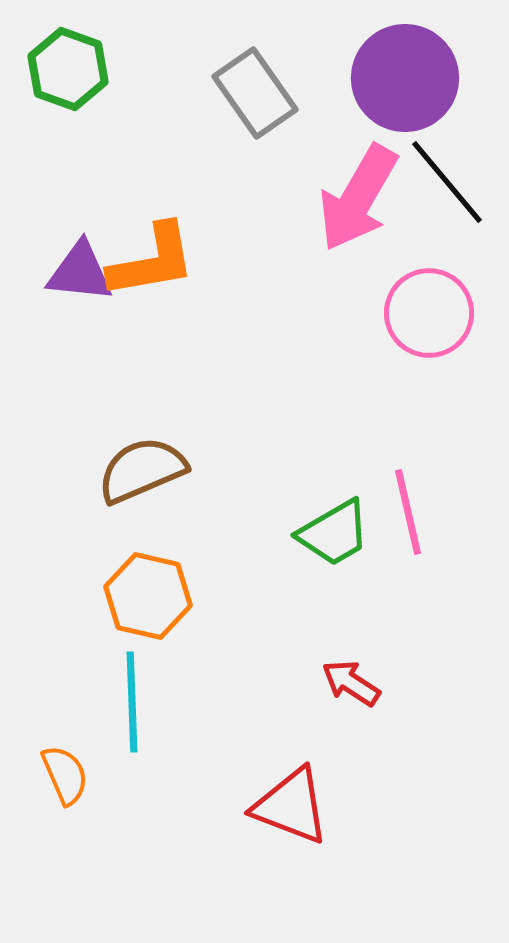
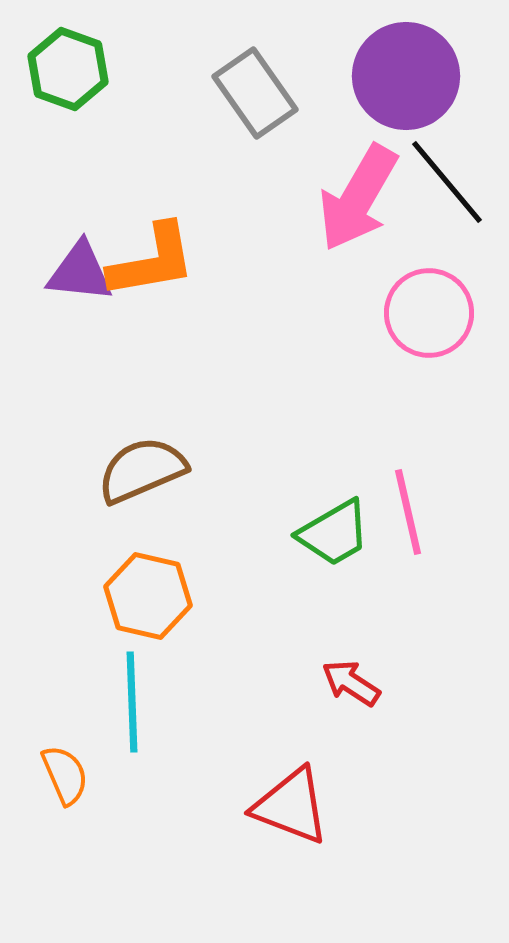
purple circle: moved 1 px right, 2 px up
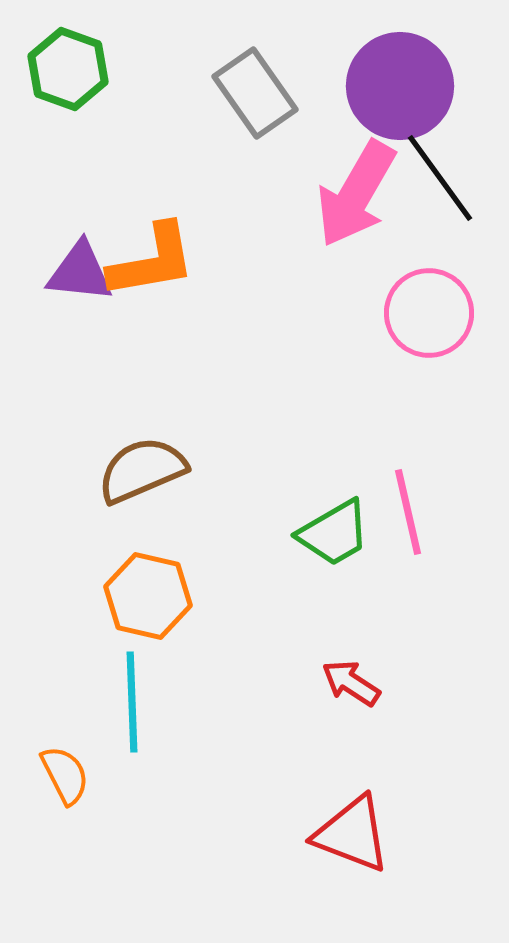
purple circle: moved 6 px left, 10 px down
black line: moved 7 px left, 4 px up; rotated 4 degrees clockwise
pink arrow: moved 2 px left, 4 px up
orange semicircle: rotated 4 degrees counterclockwise
red triangle: moved 61 px right, 28 px down
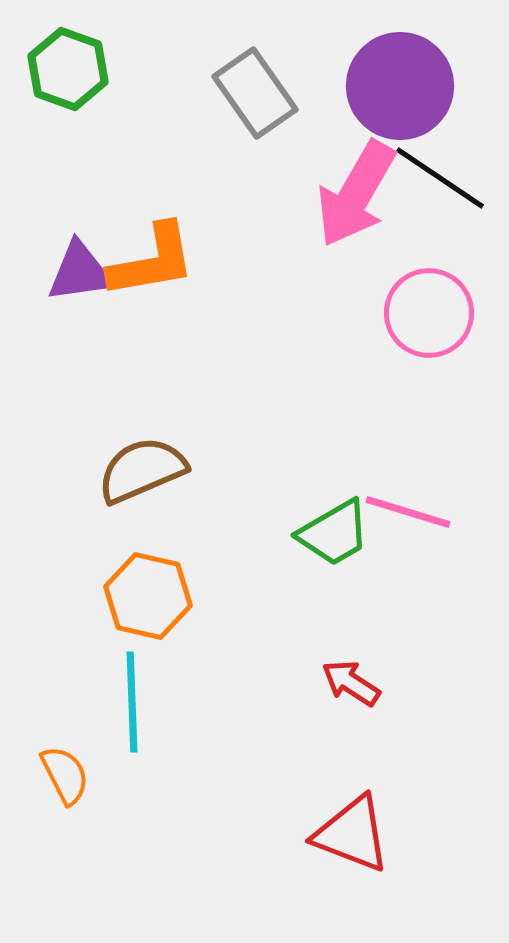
black line: rotated 20 degrees counterclockwise
purple triangle: rotated 14 degrees counterclockwise
pink line: rotated 60 degrees counterclockwise
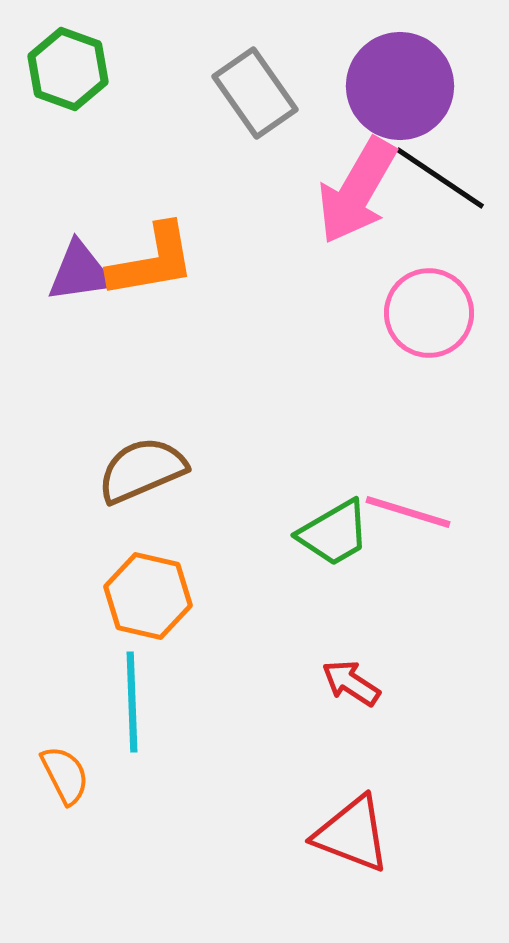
pink arrow: moved 1 px right, 3 px up
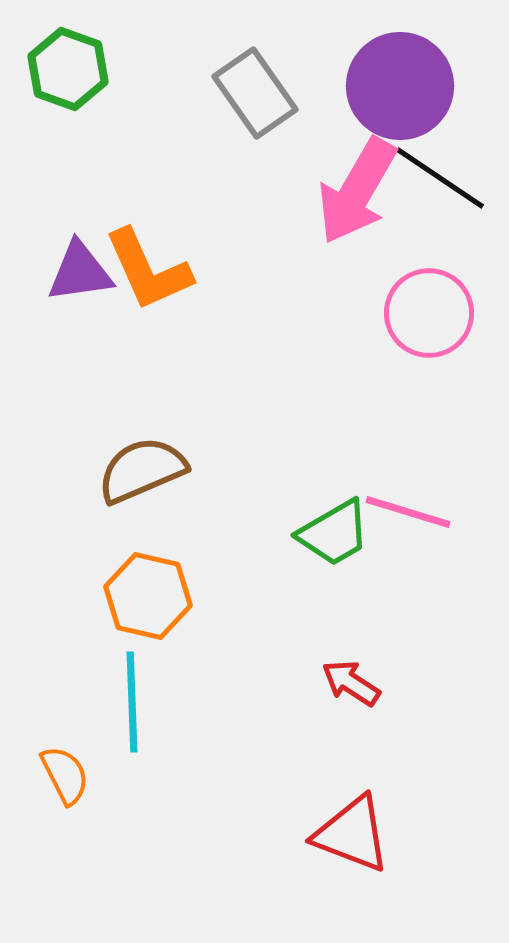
orange L-shape: moved 4 px left, 9 px down; rotated 76 degrees clockwise
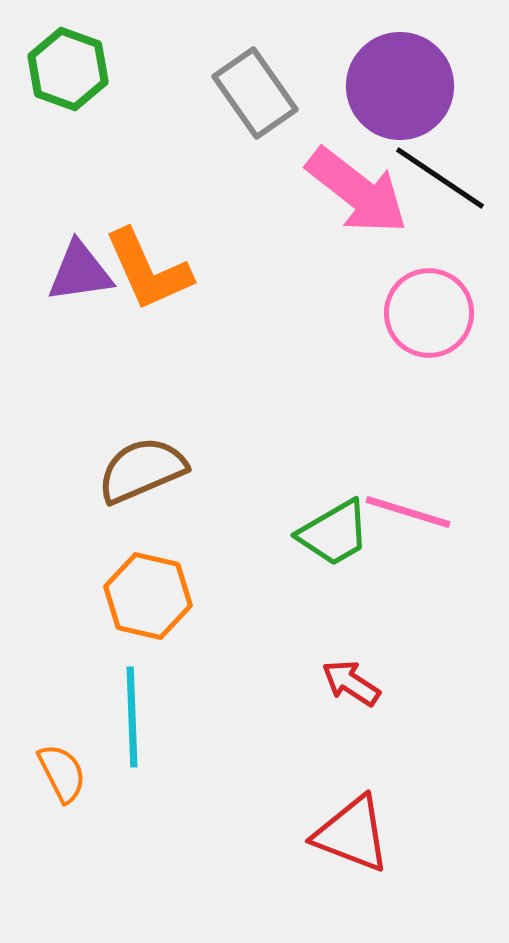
pink arrow: rotated 82 degrees counterclockwise
cyan line: moved 15 px down
orange semicircle: moved 3 px left, 2 px up
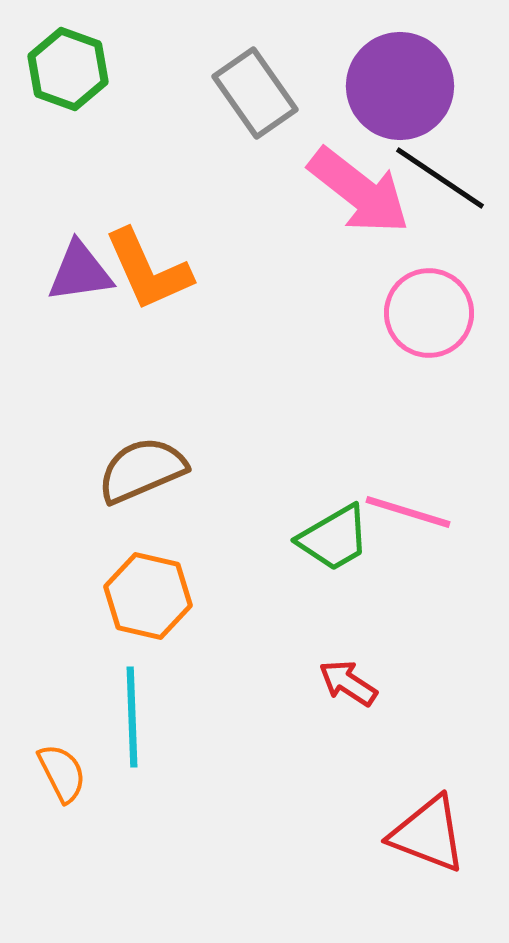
pink arrow: moved 2 px right
green trapezoid: moved 5 px down
red arrow: moved 3 px left
red triangle: moved 76 px right
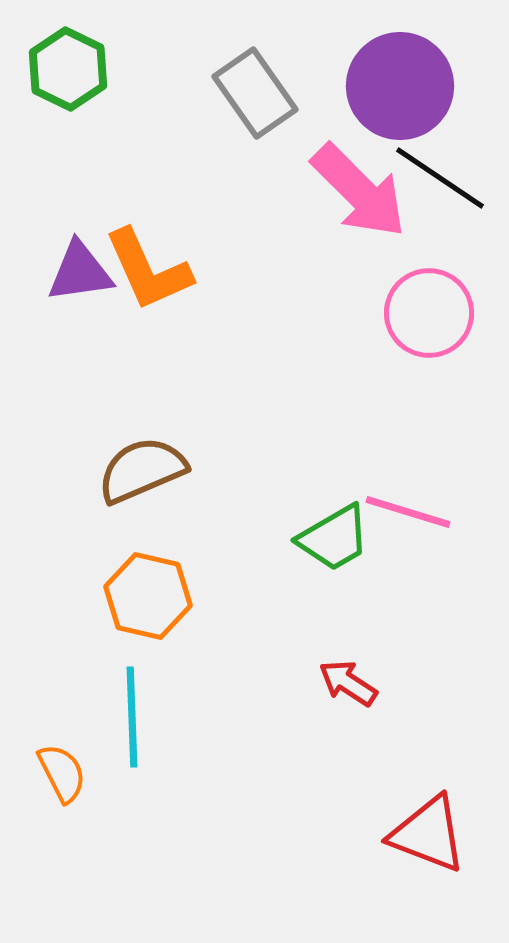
green hexagon: rotated 6 degrees clockwise
pink arrow: rotated 7 degrees clockwise
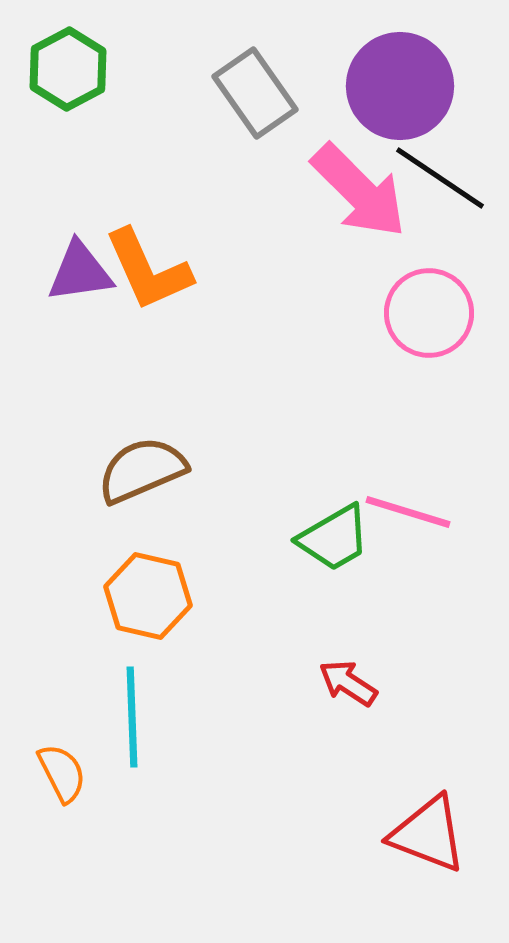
green hexagon: rotated 6 degrees clockwise
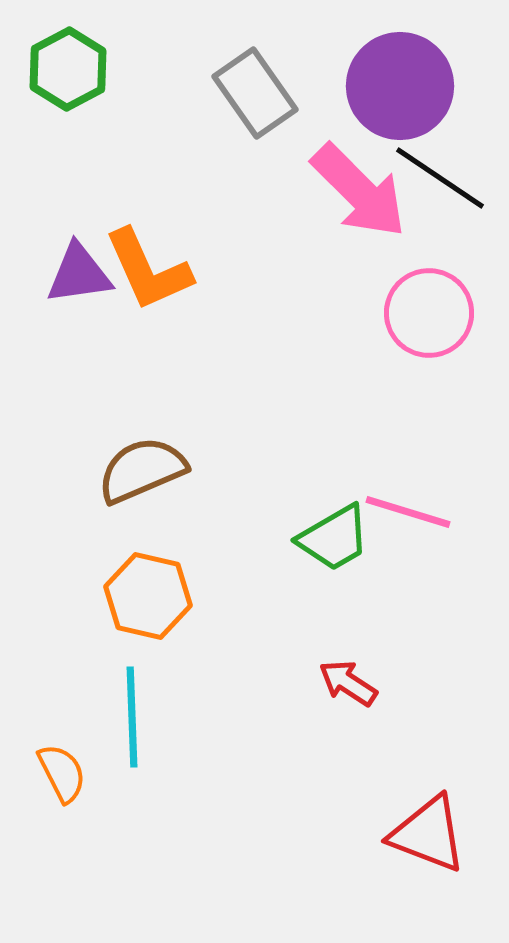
purple triangle: moved 1 px left, 2 px down
